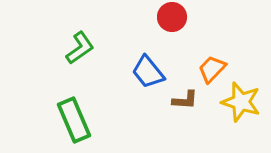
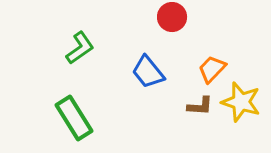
brown L-shape: moved 15 px right, 6 px down
green rectangle: moved 2 px up; rotated 9 degrees counterclockwise
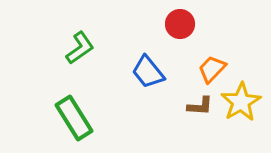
red circle: moved 8 px right, 7 px down
yellow star: rotated 24 degrees clockwise
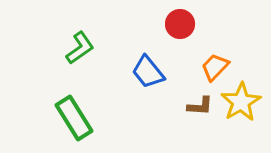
orange trapezoid: moved 3 px right, 2 px up
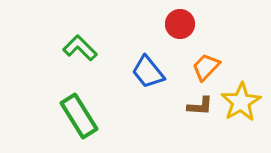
green L-shape: rotated 100 degrees counterclockwise
orange trapezoid: moved 9 px left
green rectangle: moved 5 px right, 2 px up
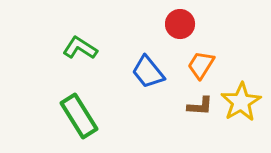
green L-shape: rotated 12 degrees counterclockwise
orange trapezoid: moved 5 px left, 2 px up; rotated 12 degrees counterclockwise
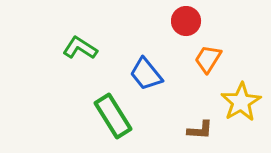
red circle: moved 6 px right, 3 px up
orange trapezoid: moved 7 px right, 6 px up
blue trapezoid: moved 2 px left, 2 px down
brown L-shape: moved 24 px down
green rectangle: moved 34 px right
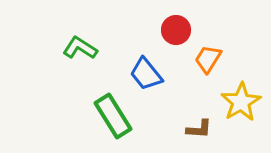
red circle: moved 10 px left, 9 px down
brown L-shape: moved 1 px left, 1 px up
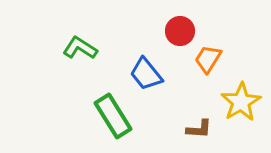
red circle: moved 4 px right, 1 px down
